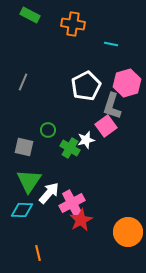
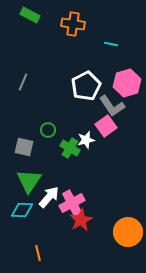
gray L-shape: rotated 52 degrees counterclockwise
white arrow: moved 4 px down
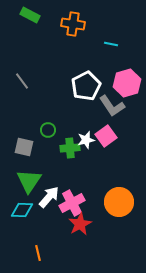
gray line: moved 1 px left, 1 px up; rotated 60 degrees counterclockwise
pink square: moved 10 px down
green cross: rotated 36 degrees counterclockwise
red star: moved 1 px left, 4 px down
orange circle: moved 9 px left, 30 px up
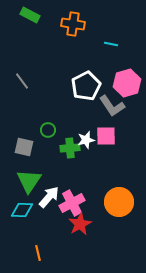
pink square: rotated 35 degrees clockwise
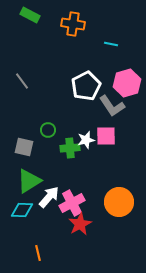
green triangle: rotated 24 degrees clockwise
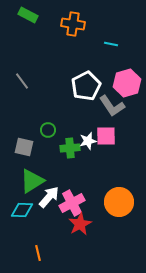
green rectangle: moved 2 px left
white star: moved 2 px right, 1 px down
green triangle: moved 3 px right
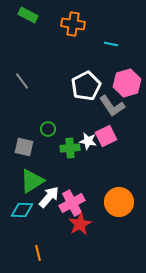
green circle: moved 1 px up
pink square: rotated 25 degrees counterclockwise
white star: rotated 24 degrees clockwise
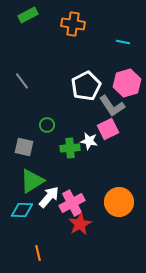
green rectangle: rotated 54 degrees counterclockwise
cyan line: moved 12 px right, 2 px up
green circle: moved 1 px left, 4 px up
pink square: moved 2 px right, 7 px up
white star: moved 1 px right
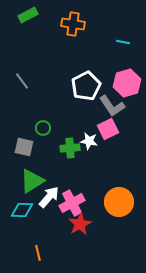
green circle: moved 4 px left, 3 px down
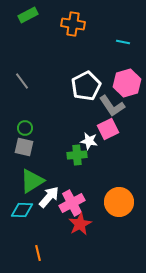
green circle: moved 18 px left
green cross: moved 7 px right, 7 px down
